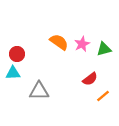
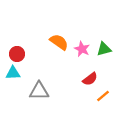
pink star: moved 5 px down; rotated 21 degrees counterclockwise
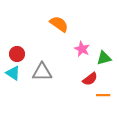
orange semicircle: moved 18 px up
green triangle: moved 9 px down
cyan triangle: rotated 35 degrees clockwise
gray triangle: moved 3 px right, 19 px up
orange line: moved 1 px up; rotated 40 degrees clockwise
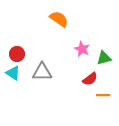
orange semicircle: moved 5 px up
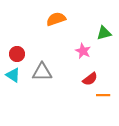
orange semicircle: moved 3 px left; rotated 54 degrees counterclockwise
pink star: moved 1 px right, 2 px down
green triangle: moved 25 px up
cyan triangle: moved 2 px down
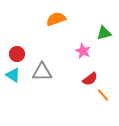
orange line: rotated 48 degrees clockwise
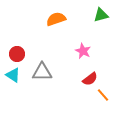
green triangle: moved 3 px left, 18 px up
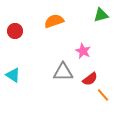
orange semicircle: moved 2 px left, 2 px down
red circle: moved 2 px left, 23 px up
gray triangle: moved 21 px right
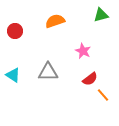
orange semicircle: moved 1 px right
gray triangle: moved 15 px left
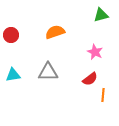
orange semicircle: moved 11 px down
red circle: moved 4 px left, 4 px down
pink star: moved 12 px right, 1 px down
cyan triangle: rotated 42 degrees counterclockwise
orange line: rotated 48 degrees clockwise
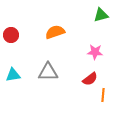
pink star: rotated 21 degrees counterclockwise
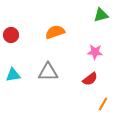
orange line: moved 9 px down; rotated 24 degrees clockwise
